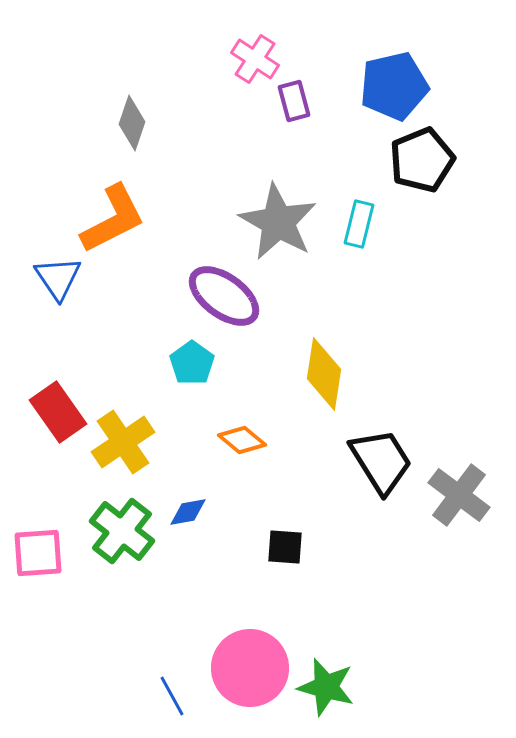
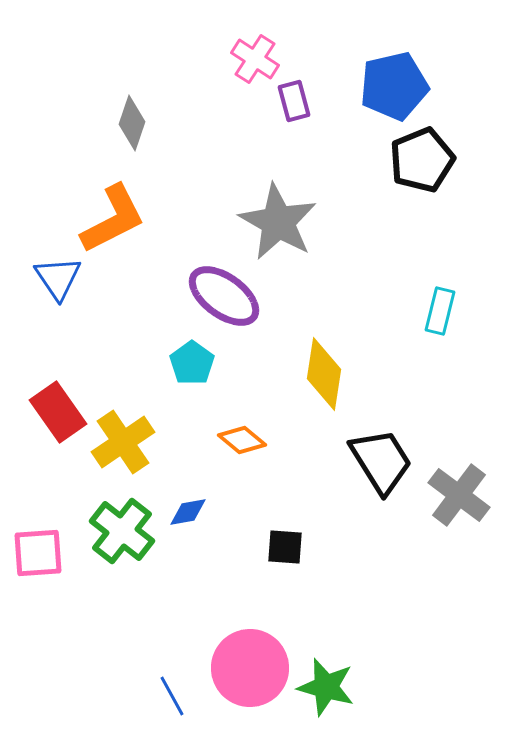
cyan rectangle: moved 81 px right, 87 px down
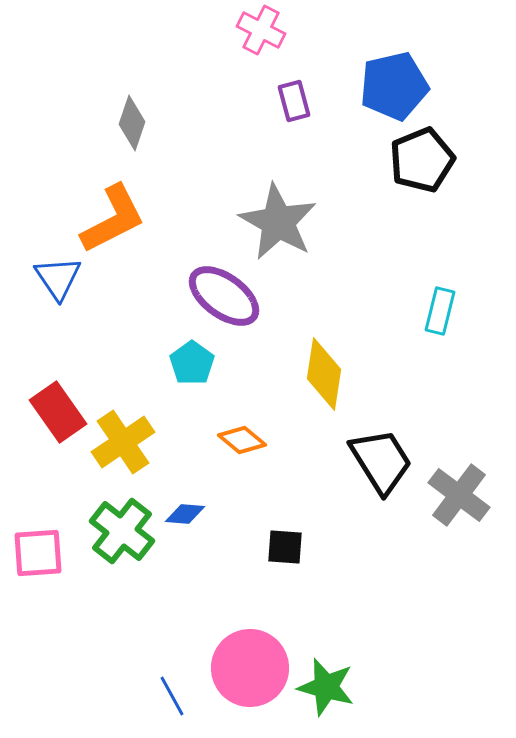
pink cross: moved 6 px right, 29 px up; rotated 6 degrees counterclockwise
blue diamond: moved 3 px left, 2 px down; rotated 15 degrees clockwise
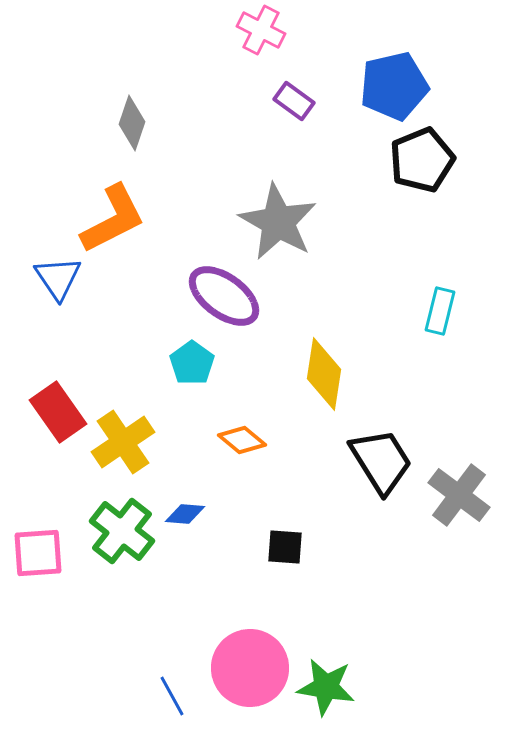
purple rectangle: rotated 39 degrees counterclockwise
green star: rotated 6 degrees counterclockwise
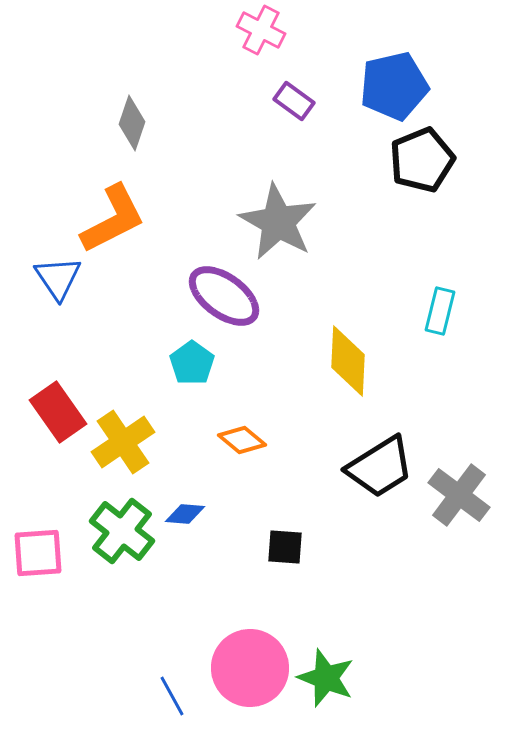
yellow diamond: moved 24 px right, 13 px up; rotated 6 degrees counterclockwise
black trapezoid: moved 1 px left, 6 px down; rotated 90 degrees clockwise
green star: moved 9 px up; rotated 12 degrees clockwise
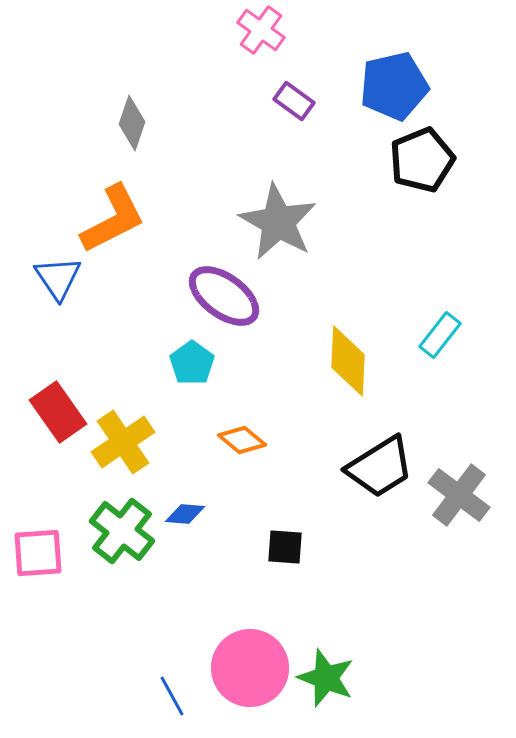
pink cross: rotated 9 degrees clockwise
cyan rectangle: moved 24 px down; rotated 24 degrees clockwise
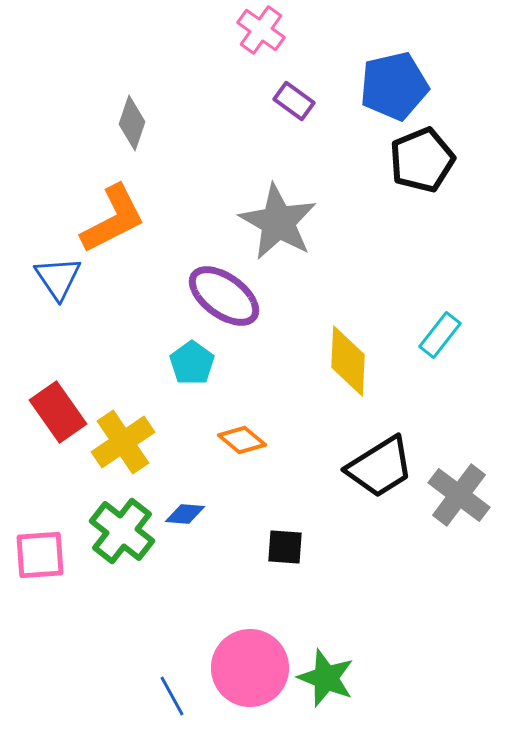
pink square: moved 2 px right, 2 px down
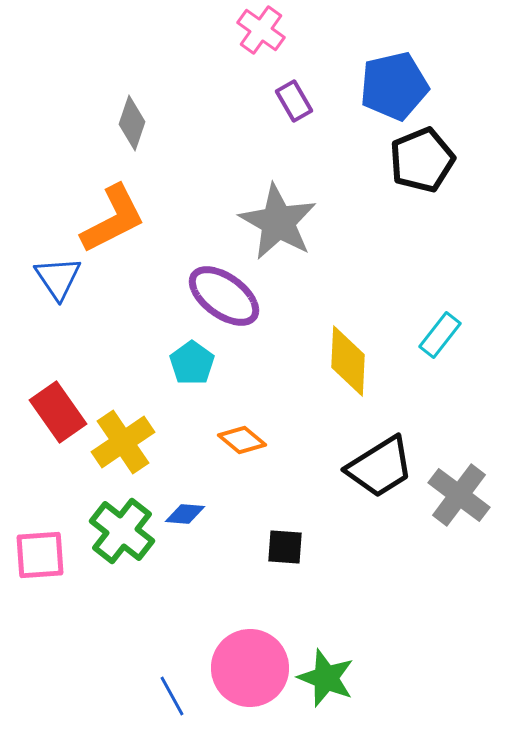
purple rectangle: rotated 24 degrees clockwise
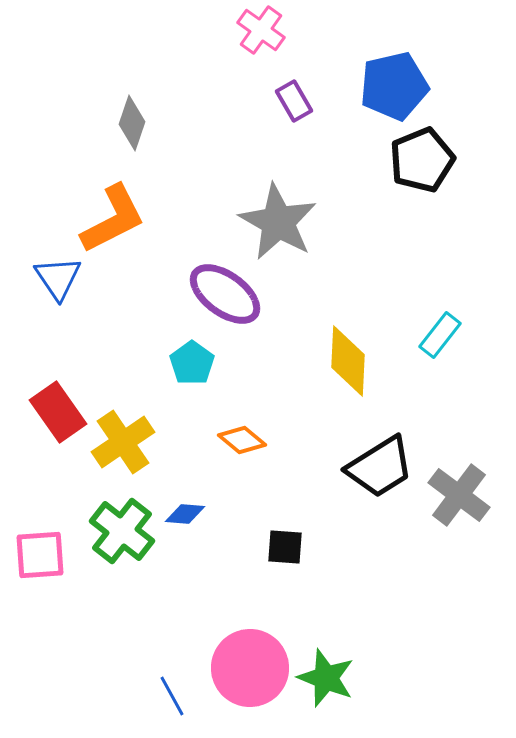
purple ellipse: moved 1 px right, 2 px up
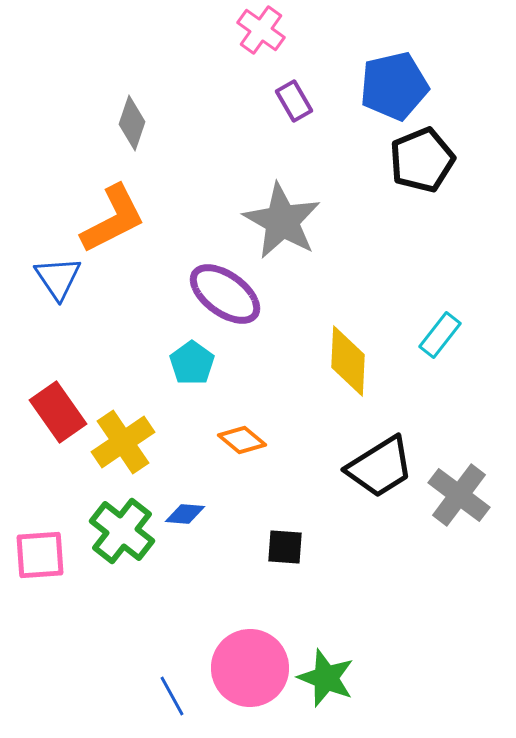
gray star: moved 4 px right, 1 px up
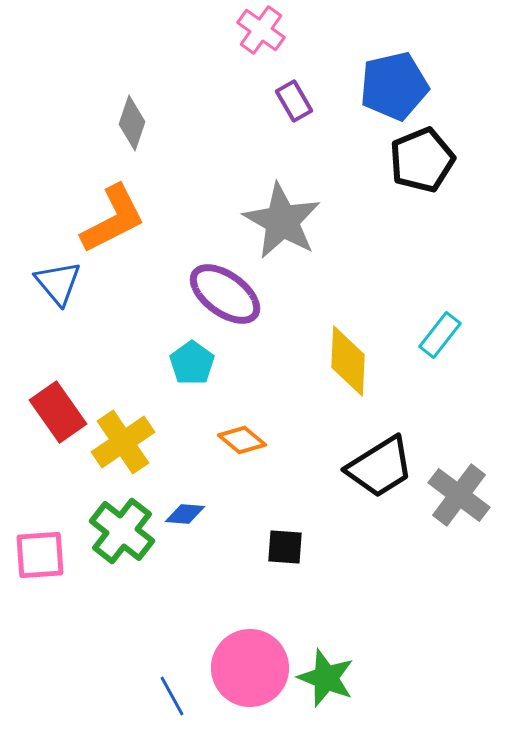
blue triangle: moved 5 px down; rotated 6 degrees counterclockwise
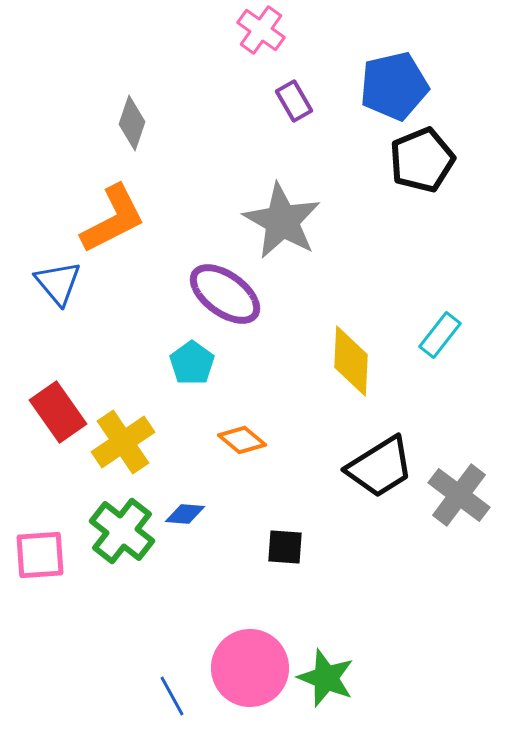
yellow diamond: moved 3 px right
